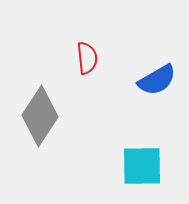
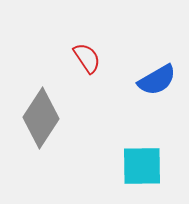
red semicircle: rotated 28 degrees counterclockwise
gray diamond: moved 1 px right, 2 px down
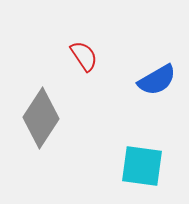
red semicircle: moved 3 px left, 2 px up
cyan square: rotated 9 degrees clockwise
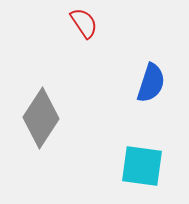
red semicircle: moved 33 px up
blue semicircle: moved 6 px left, 3 px down; rotated 42 degrees counterclockwise
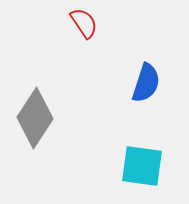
blue semicircle: moved 5 px left
gray diamond: moved 6 px left
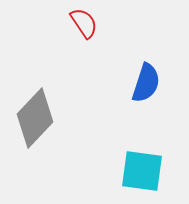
gray diamond: rotated 10 degrees clockwise
cyan square: moved 5 px down
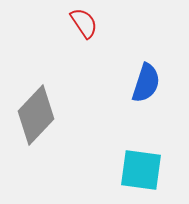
gray diamond: moved 1 px right, 3 px up
cyan square: moved 1 px left, 1 px up
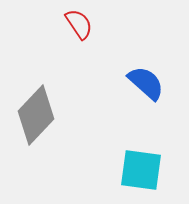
red semicircle: moved 5 px left, 1 px down
blue semicircle: rotated 66 degrees counterclockwise
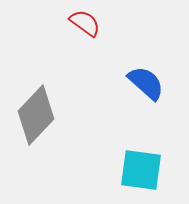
red semicircle: moved 6 px right, 1 px up; rotated 20 degrees counterclockwise
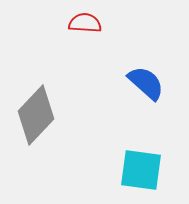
red semicircle: rotated 32 degrees counterclockwise
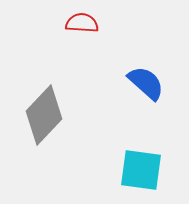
red semicircle: moved 3 px left
gray diamond: moved 8 px right
